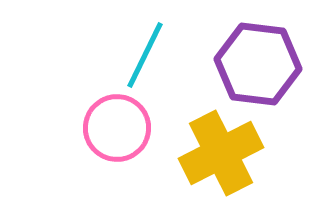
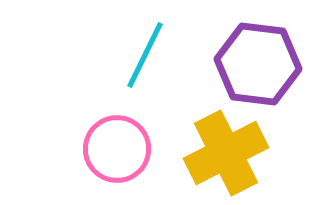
pink circle: moved 21 px down
yellow cross: moved 5 px right
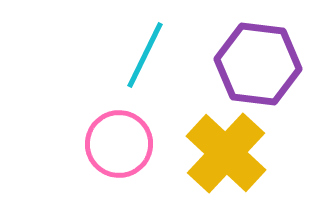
pink circle: moved 2 px right, 5 px up
yellow cross: rotated 20 degrees counterclockwise
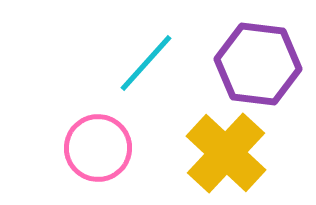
cyan line: moved 1 px right, 8 px down; rotated 16 degrees clockwise
pink circle: moved 21 px left, 4 px down
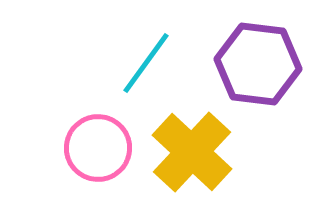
cyan line: rotated 6 degrees counterclockwise
yellow cross: moved 34 px left, 1 px up
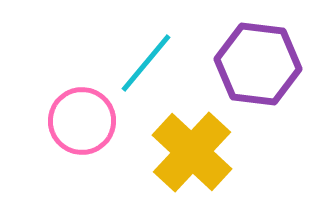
cyan line: rotated 4 degrees clockwise
pink circle: moved 16 px left, 27 px up
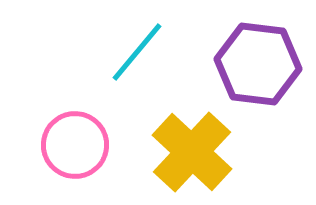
cyan line: moved 9 px left, 11 px up
pink circle: moved 7 px left, 24 px down
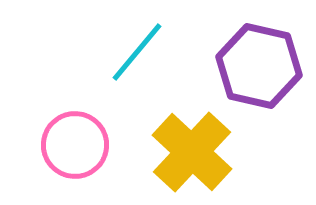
purple hexagon: moved 1 px right, 2 px down; rotated 6 degrees clockwise
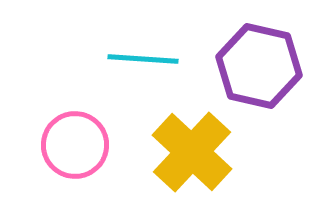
cyan line: moved 6 px right, 7 px down; rotated 54 degrees clockwise
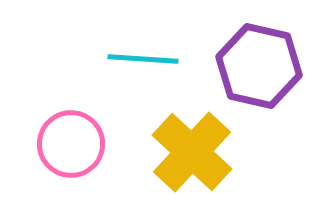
pink circle: moved 4 px left, 1 px up
